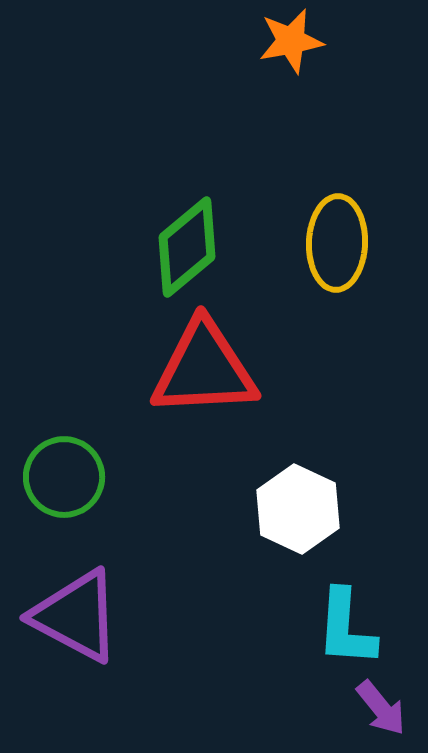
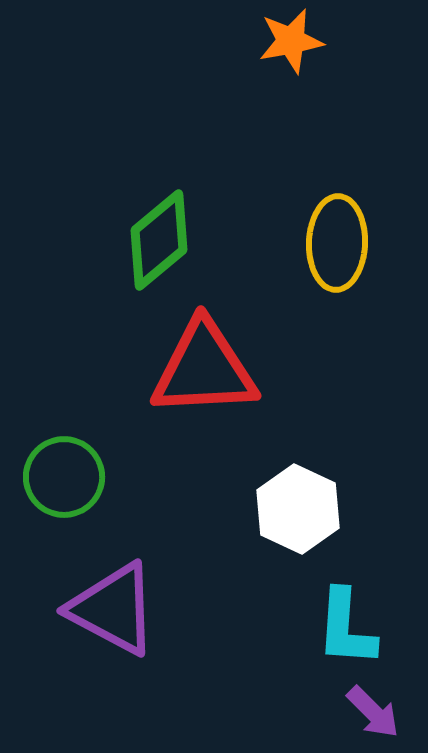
green diamond: moved 28 px left, 7 px up
purple triangle: moved 37 px right, 7 px up
purple arrow: moved 8 px left, 4 px down; rotated 6 degrees counterclockwise
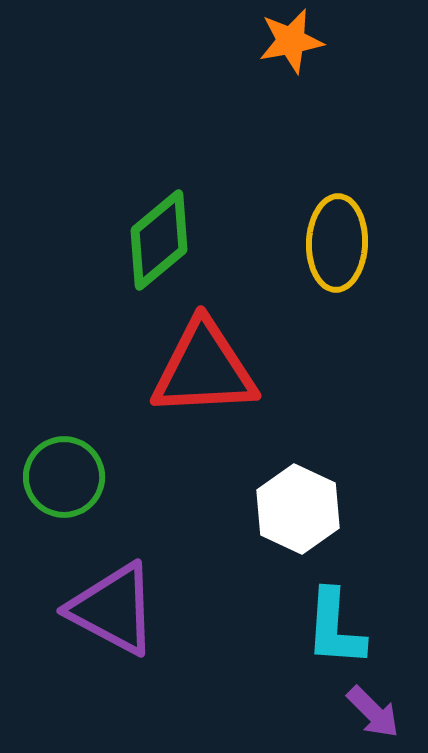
cyan L-shape: moved 11 px left
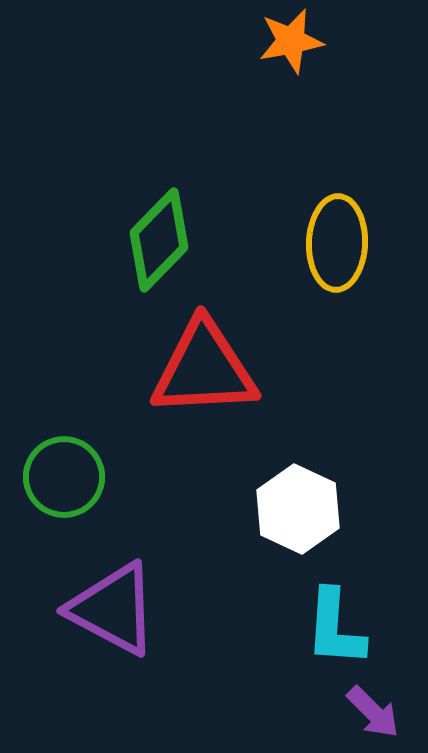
green diamond: rotated 6 degrees counterclockwise
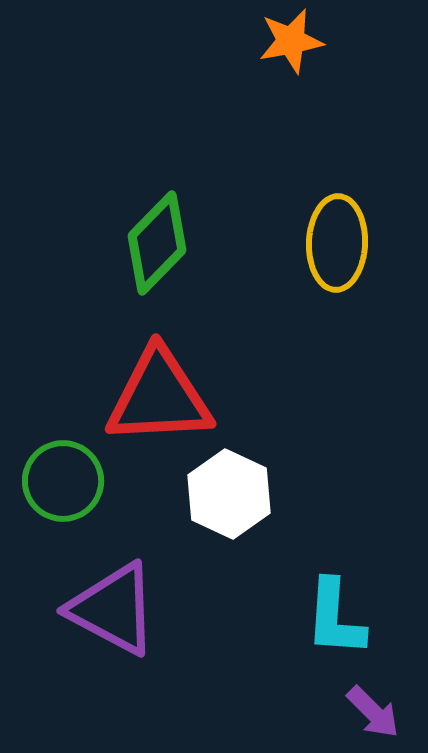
green diamond: moved 2 px left, 3 px down
red triangle: moved 45 px left, 28 px down
green circle: moved 1 px left, 4 px down
white hexagon: moved 69 px left, 15 px up
cyan L-shape: moved 10 px up
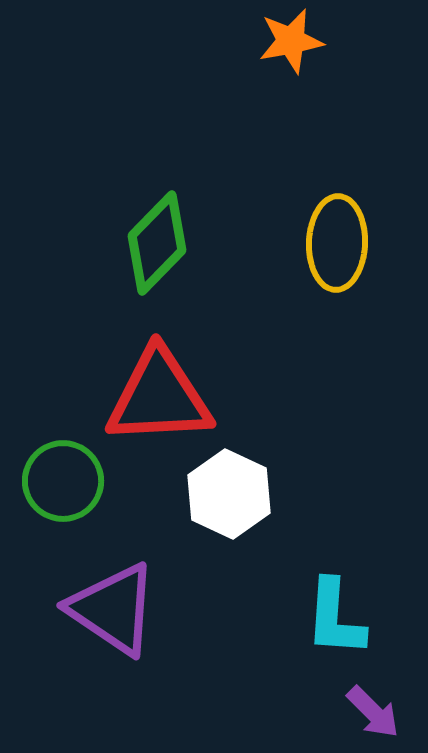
purple triangle: rotated 6 degrees clockwise
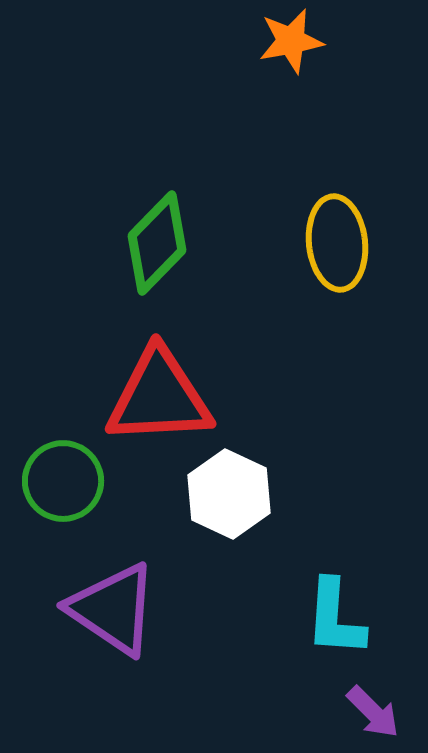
yellow ellipse: rotated 8 degrees counterclockwise
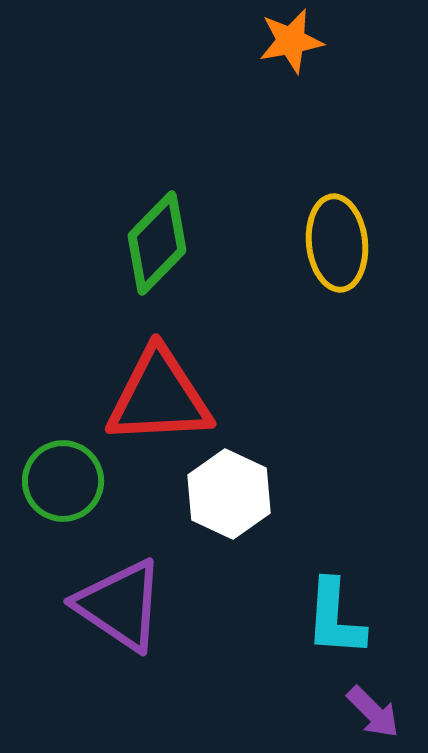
purple triangle: moved 7 px right, 4 px up
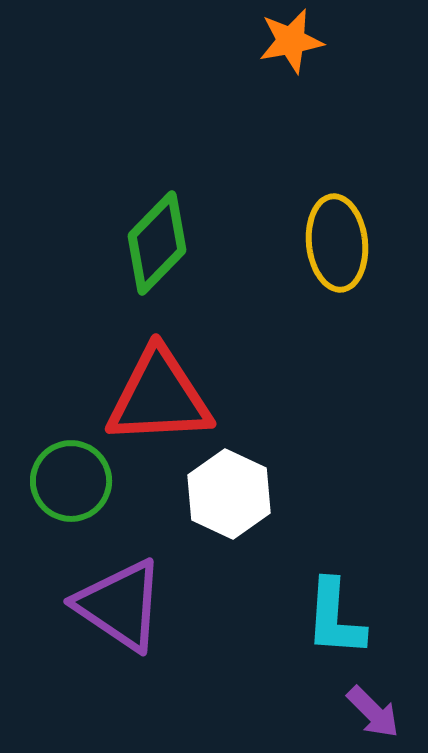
green circle: moved 8 px right
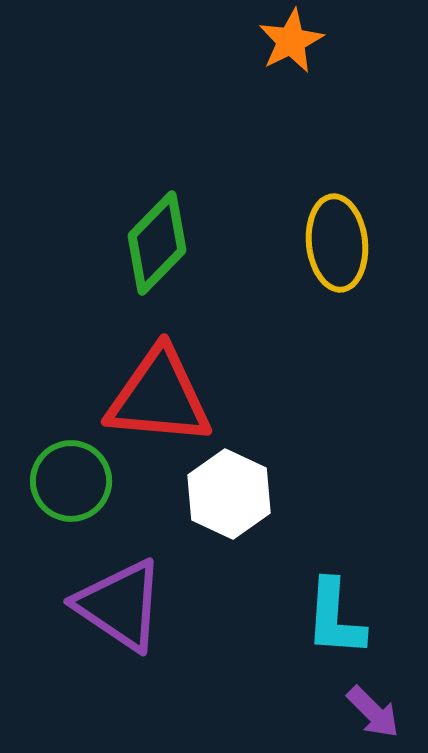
orange star: rotated 16 degrees counterclockwise
red triangle: rotated 8 degrees clockwise
